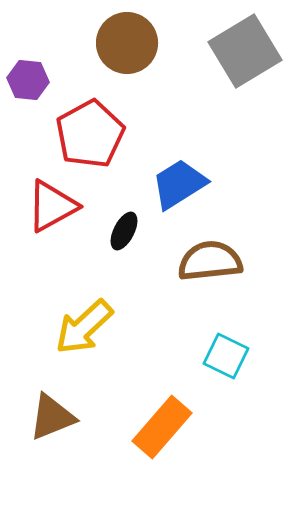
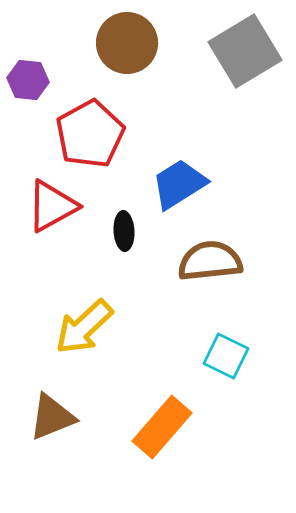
black ellipse: rotated 30 degrees counterclockwise
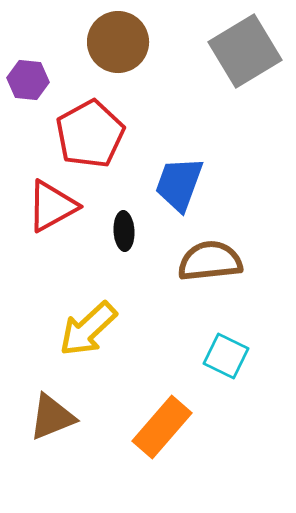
brown circle: moved 9 px left, 1 px up
blue trapezoid: rotated 38 degrees counterclockwise
yellow arrow: moved 4 px right, 2 px down
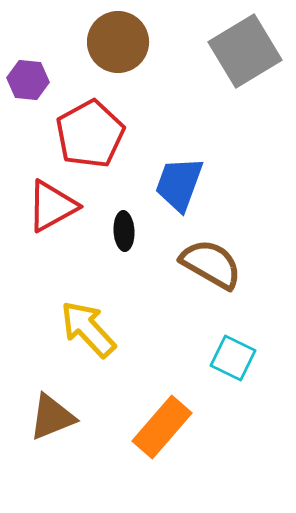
brown semicircle: moved 1 px right, 3 px down; rotated 36 degrees clockwise
yellow arrow: rotated 90 degrees clockwise
cyan square: moved 7 px right, 2 px down
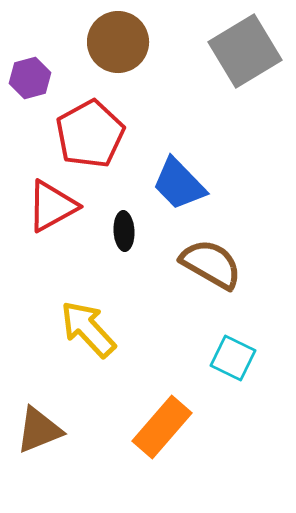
purple hexagon: moved 2 px right, 2 px up; rotated 21 degrees counterclockwise
blue trapezoid: rotated 64 degrees counterclockwise
brown triangle: moved 13 px left, 13 px down
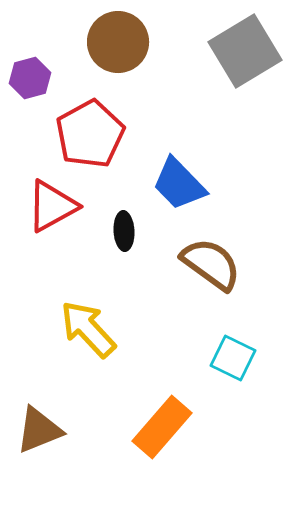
brown semicircle: rotated 6 degrees clockwise
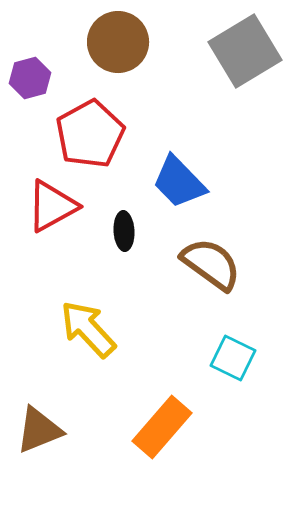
blue trapezoid: moved 2 px up
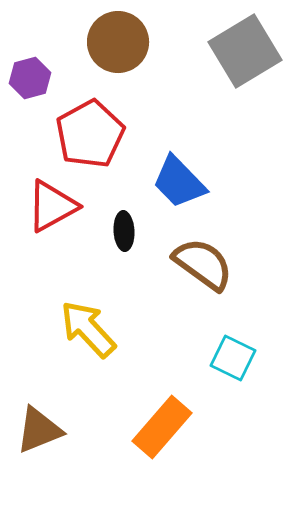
brown semicircle: moved 8 px left
